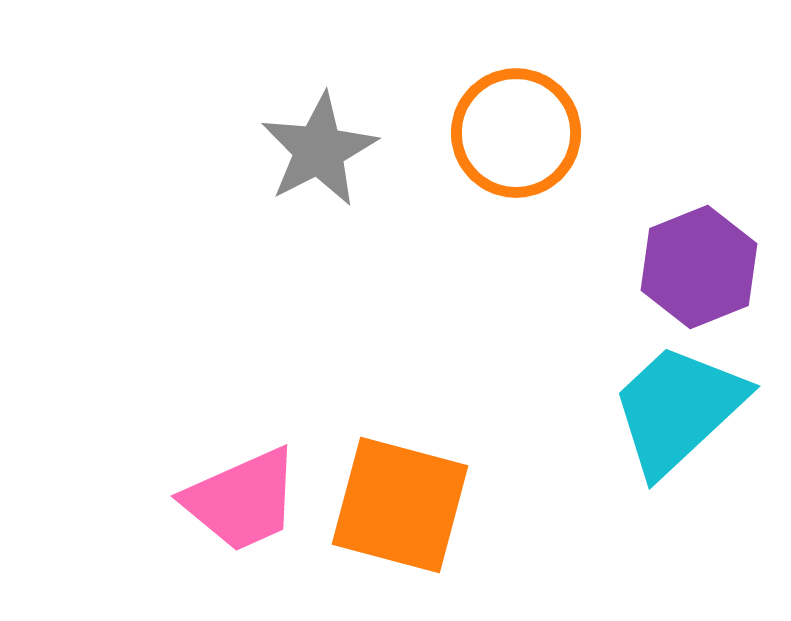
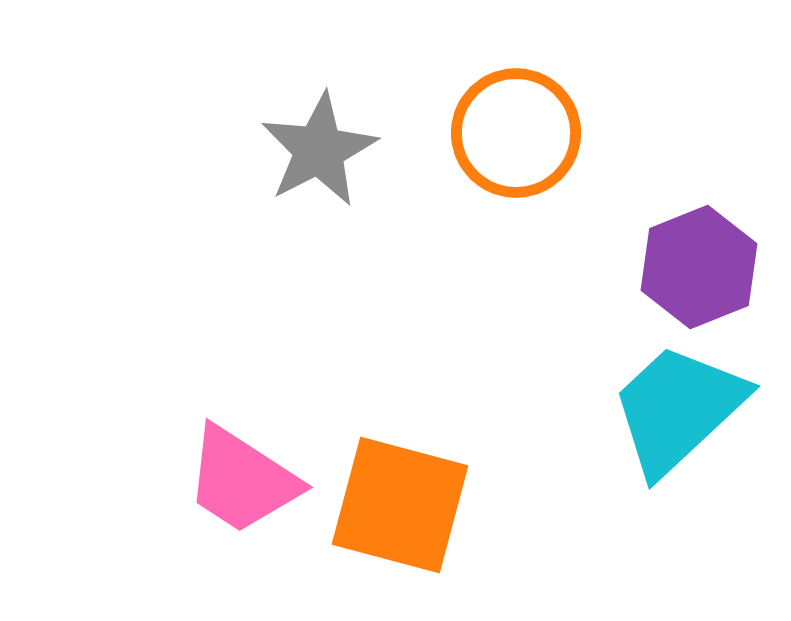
pink trapezoid: moved 20 px up; rotated 57 degrees clockwise
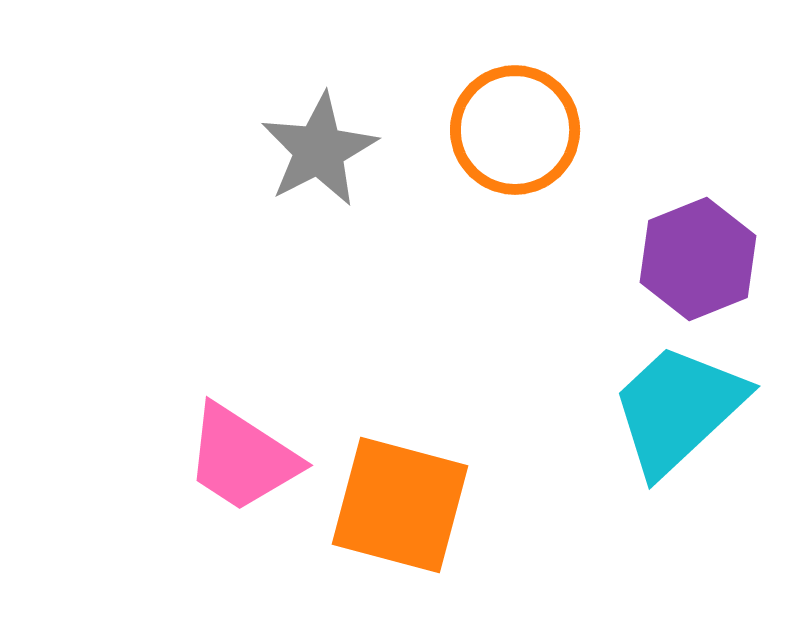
orange circle: moved 1 px left, 3 px up
purple hexagon: moved 1 px left, 8 px up
pink trapezoid: moved 22 px up
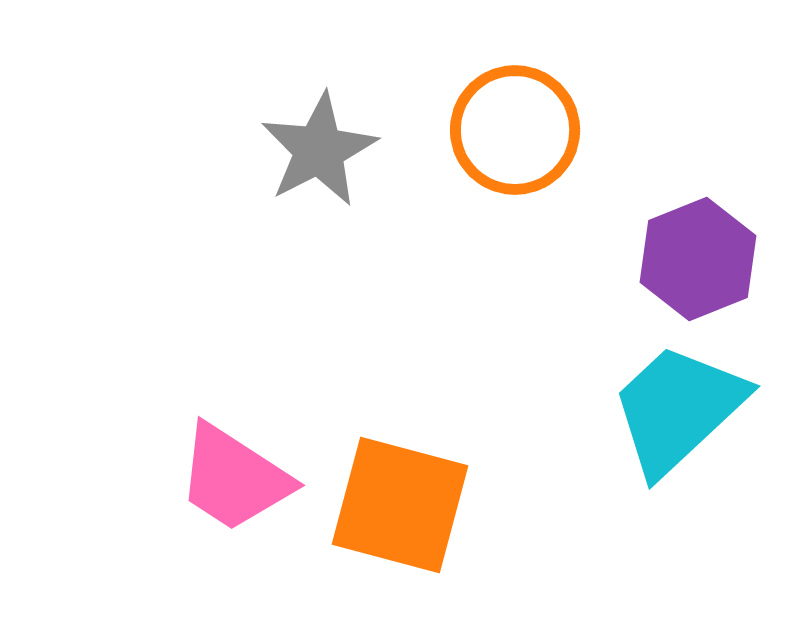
pink trapezoid: moved 8 px left, 20 px down
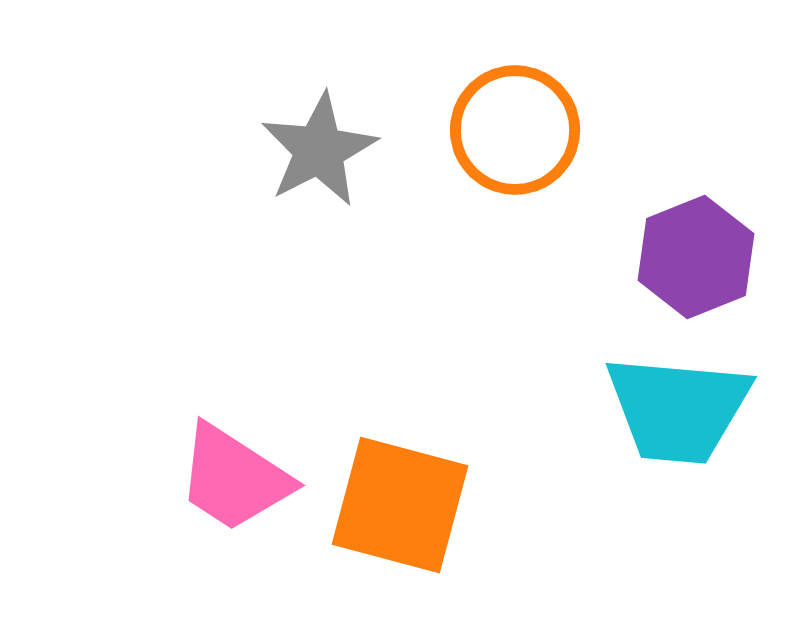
purple hexagon: moved 2 px left, 2 px up
cyan trapezoid: rotated 132 degrees counterclockwise
